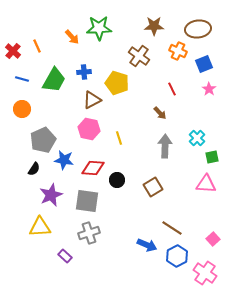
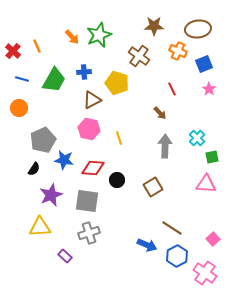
green star: moved 7 px down; rotated 20 degrees counterclockwise
orange circle: moved 3 px left, 1 px up
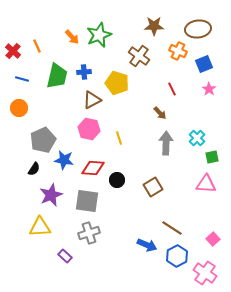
green trapezoid: moved 3 px right, 4 px up; rotated 16 degrees counterclockwise
gray arrow: moved 1 px right, 3 px up
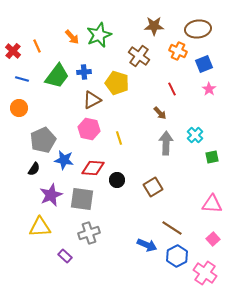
green trapezoid: rotated 24 degrees clockwise
cyan cross: moved 2 px left, 3 px up
pink triangle: moved 6 px right, 20 px down
gray square: moved 5 px left, 2 px up
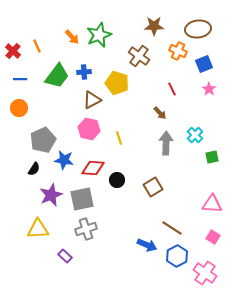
blue line: moved 2 px left; rotated 16 degrees counterclockwise
gray square: rotated 20 degrees counterclockwise
yellow triangle: moved 2 px left, 2 px down
gray cross: moved 3 px left, 4 px up
pink square: moved 2 px up; rotated 16 degrees counterclockwise
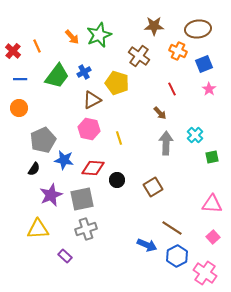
blue cross: rotated 24 degrees counterclockwise
pink square: rotated 16 degrees clockwise
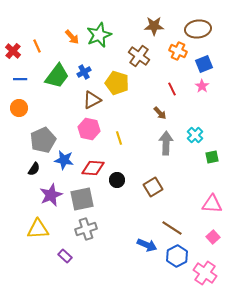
pink star: moved 7 px left, 3 px up
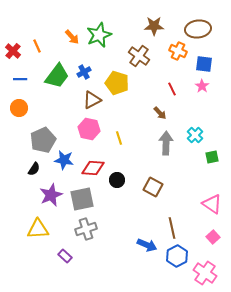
blue square: rotated 30 degrees clockwise
brown square: rotated 30 degrees counterclockwise
pink triangle: rotated 30 degrees clockwise
brown line: rotated 45 degrees clockwise
